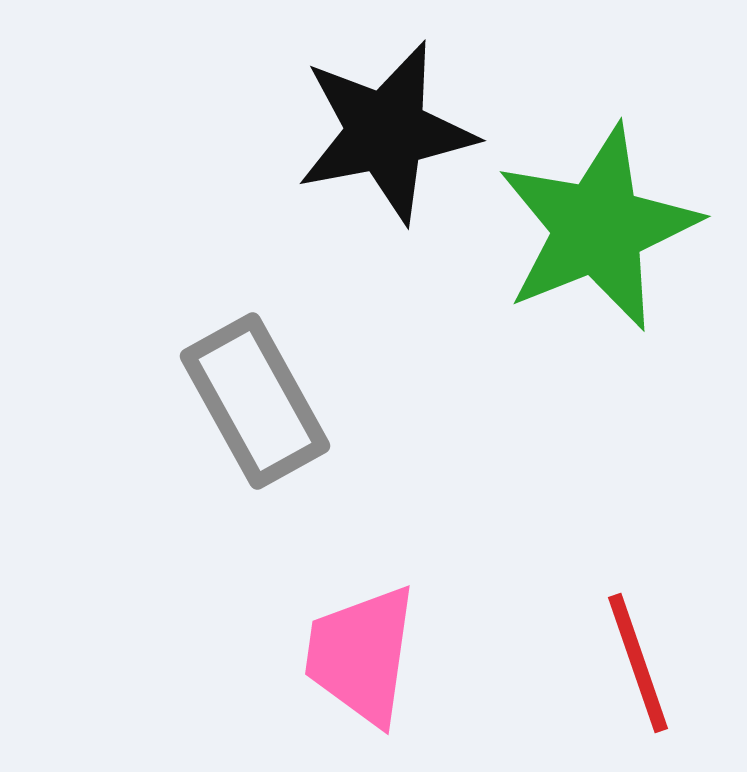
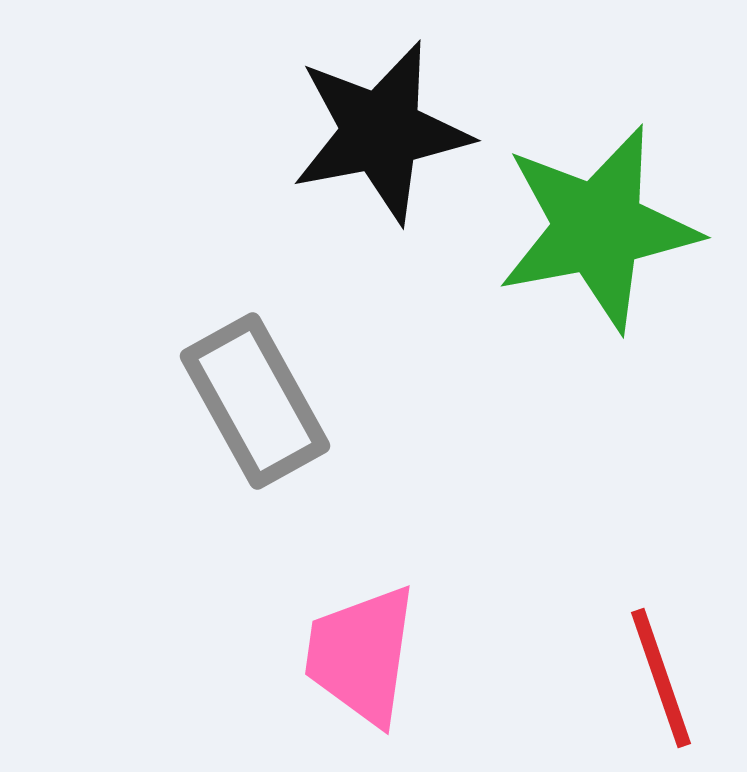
black star: moved 5 px left
green star: rotated 11 degrees clockwise
red line: moved 23 px right, 15 px down
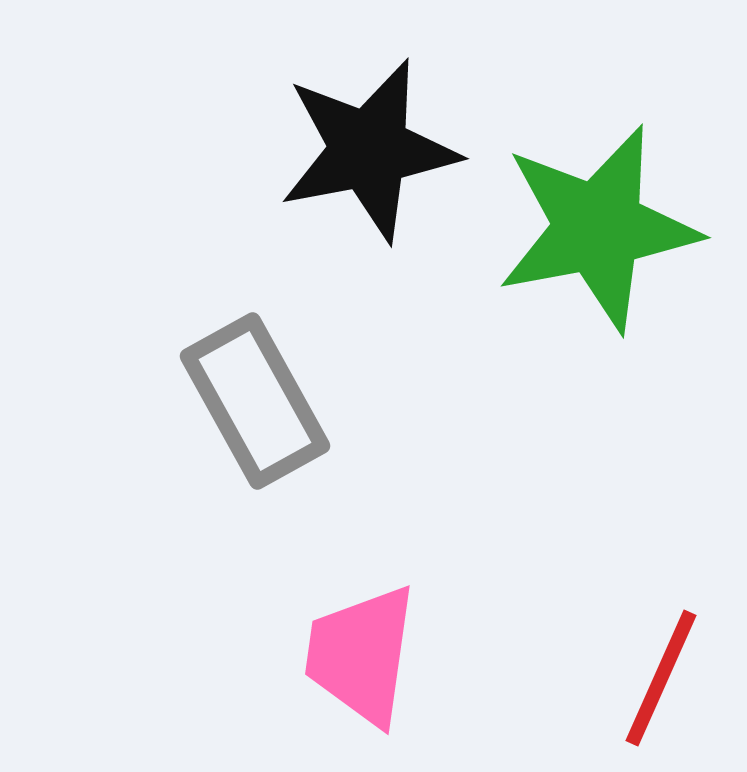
black star: moved 12 px left, 18 px down
red line: rotated 43 degrees clockwise
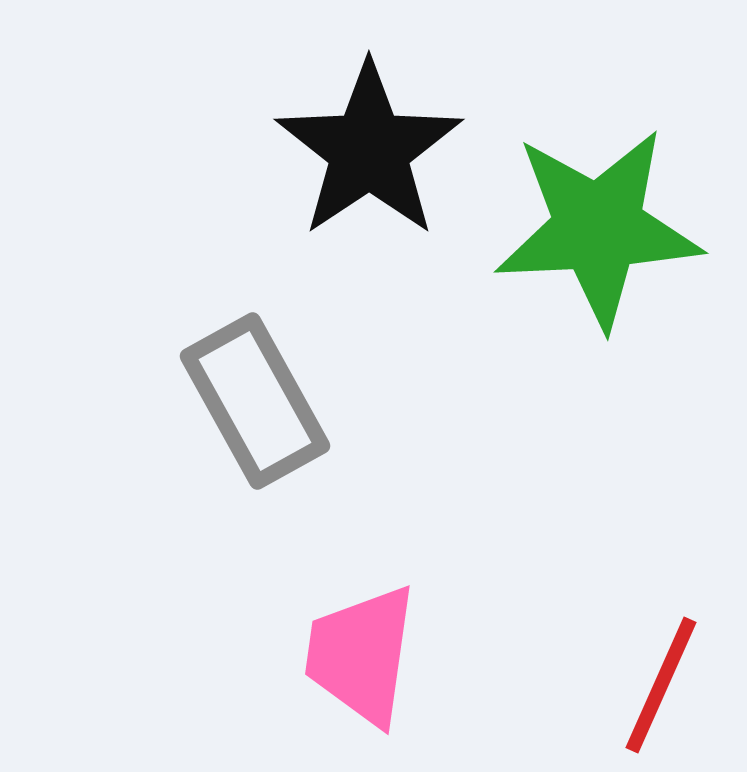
black star: rotated 23 degrees counterclockwise
green star: rotated 8 degrees clockwise
red line: moved 7 px down
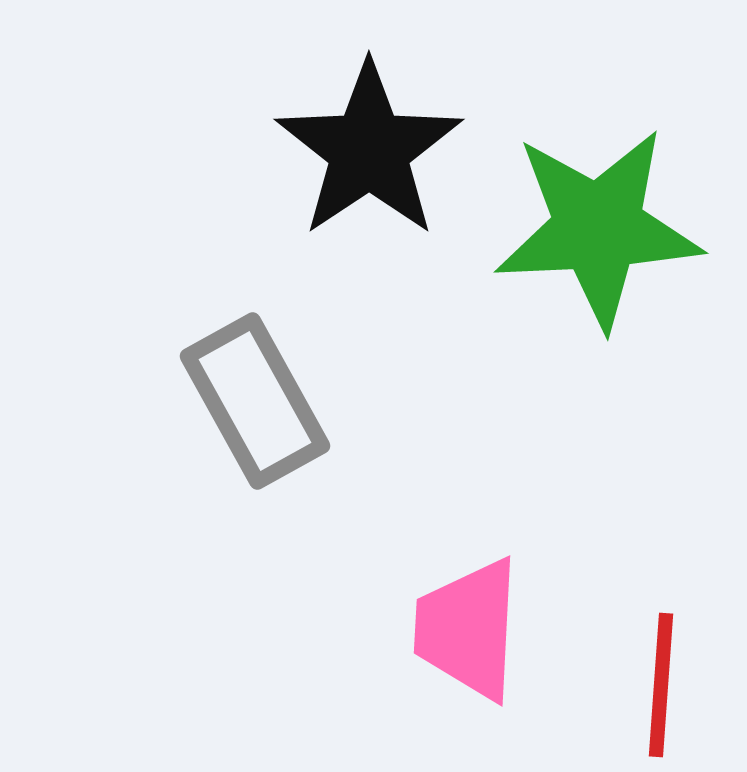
pink trapezoid: moved 107 px right, 26 px up; rotated 5 degrees counterclockwise
red line: rotated 20 degrees counterclockwise
